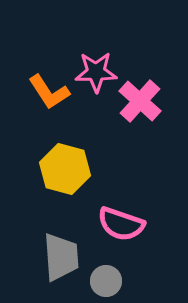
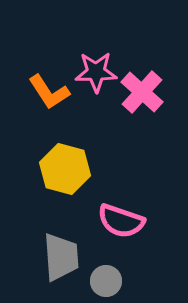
pink cross: moved 2 px right, 9 px up
pink semicircle: moved 3 px up
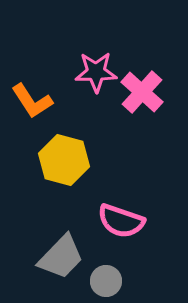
orange L-shape: moved 17 px left, 9 px down
yellow hexagon: moved 1 px left, 9 px up
gray trapezoid: rotated 48 degrees clockwise
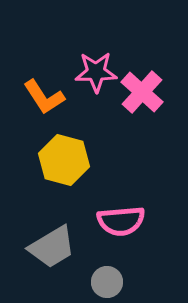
orange L-shape: moved 12 px right, 4 px up
pink semicircle: rotated 24 degrees counterclockwise
gray trapezoid: moved 9 px left, 10 px up; rotated 15 degrees clockwise
gray circle: moved 1 px right, 1 px down
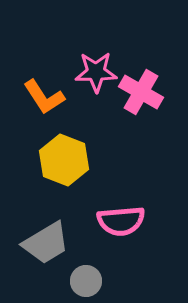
pink cross: moved 1 px left; rotated 12 degrees counterclockwise
yellow hexagon: rotated 6 degrees clockwise
gray trapezoid: moved 6 px left, 4 px up
gray circle: moved 21 px left, 1 px up
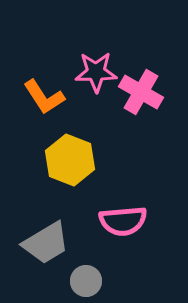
yellow hexagon: moved 6 px right
pink semicircle: moved 2 px right
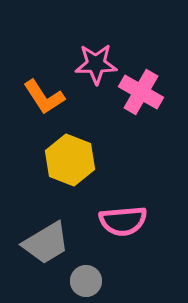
pink star: moved 8 px up
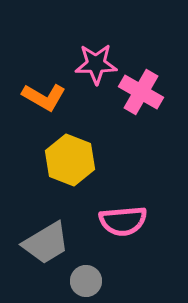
orange L-shape: rotated 27 degrees counterclockwise
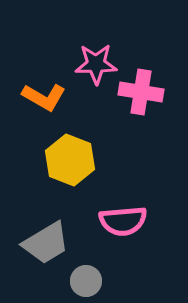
pink cross: rotated 21 degrees counterclockwise
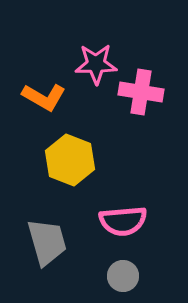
gray trapezoid: moved 1 px right, 1 px up; rotated 75 degrees counterclockwise
gray circle: moved 37 px right, 5 px up
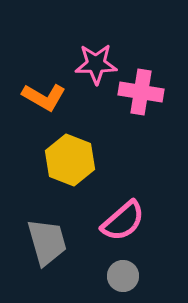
pink semicircle: rotated 36 degrees counterclockwise
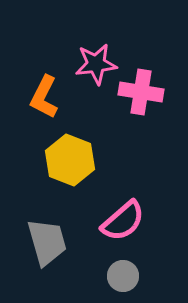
pink star: rotated 6 degrees counterclockwise
orange L-shape: rotated 87 degrees clockwise
